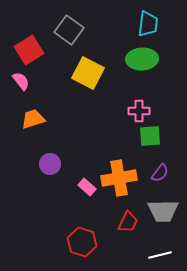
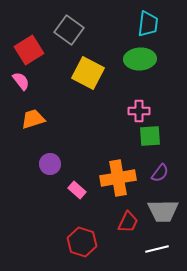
green ellipse: moved 2 px left
orange cross: moved 1 px left
pink rectangle: moved 10 px left, 3 px down
white line: moved 3 px left, 6 px up
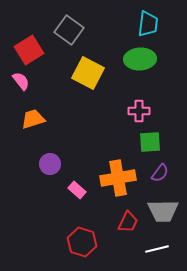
green square: moved 6 px down
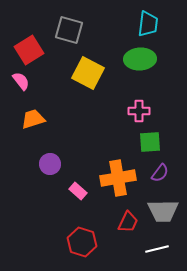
gray square: rotated 20 degrees counterclockwise
pink rectangle: moved 1 px right, 1 px down
